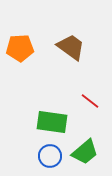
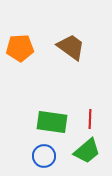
red line: moved 18 px down; rotated 54 degrees clockwise
green trapezoid: moved 2 px right, 1 px up
blue circle: moved 6 px left
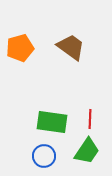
orange pentagon: rotated 12 degrees counterclockwise
green trapezoid: rotated 16 degrees counterclockwise
